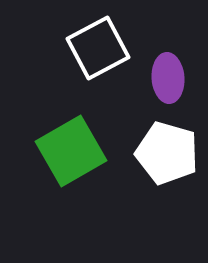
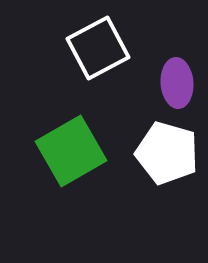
purple ellipse: moved 9 px right, 5 px down
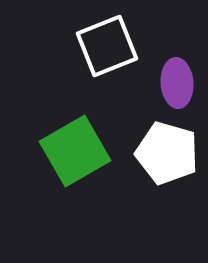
white square: moved 9 px right, 2 px up; rotated 6 degrees clockwise
green square: moved 4 px right
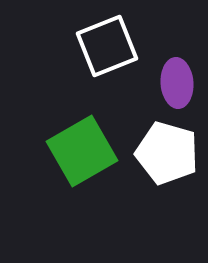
green square: moved 7 px right
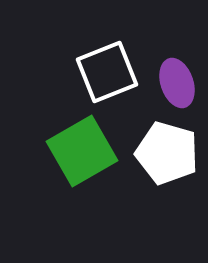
white square: moved 26 px down
purple ellipse: rotated 15 degrees counterclockwise
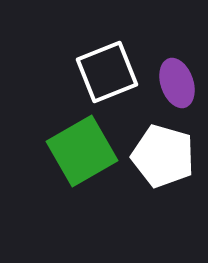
white pentagon: moved 4 px left, 3 px down
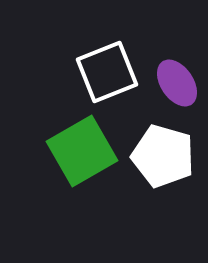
purple ellipse: rotated 15 degrees counterclockwise
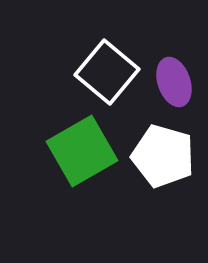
white square: rotated 28 degrees counterclockwise
purple ellipse: moved 3 px left, 1 px up; rotated 15 degrees clockwise
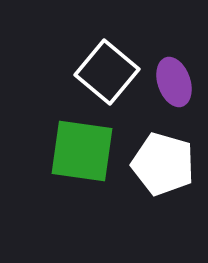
green square: rotated 38 degrees clockwise
white pentagon: moved 8 px down
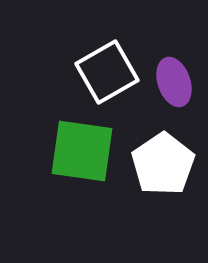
white square: rotated 20 degrees clockwise
white pentagon: rotated 22 degrees clockwise
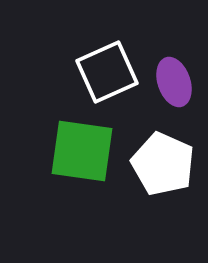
white square: rotated 6 degrees clockwise
white pentagon: rotated 14 degrees counterclockwise
